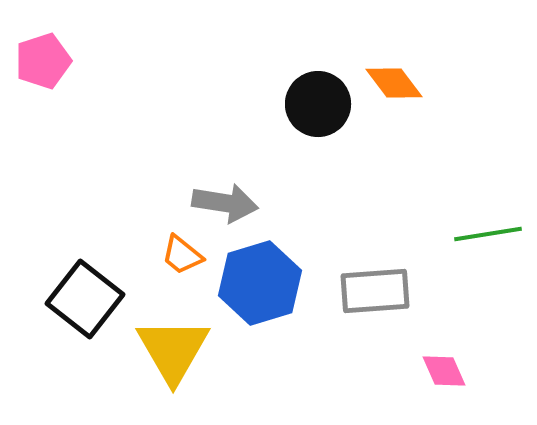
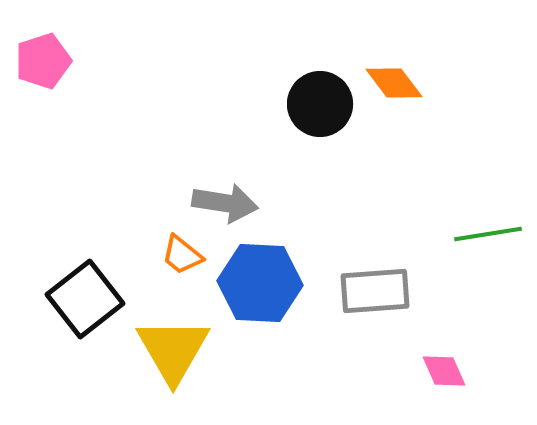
black circle: moved 2 px right
blue hexagon: rotated 20 degrees clockwise
black square: rotated 14 degrees clockwise
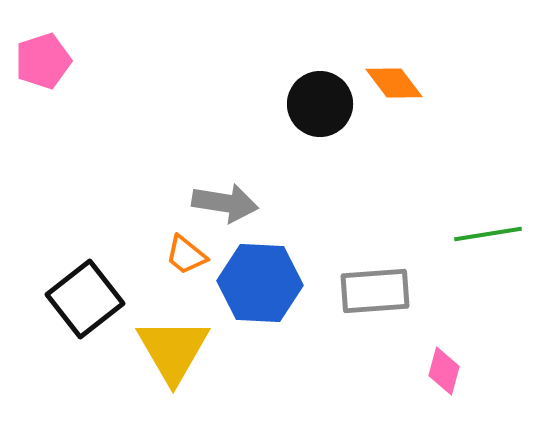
orange trapezoid: moved 4 px right
pink diamond: rotated 39 degrees clockwise
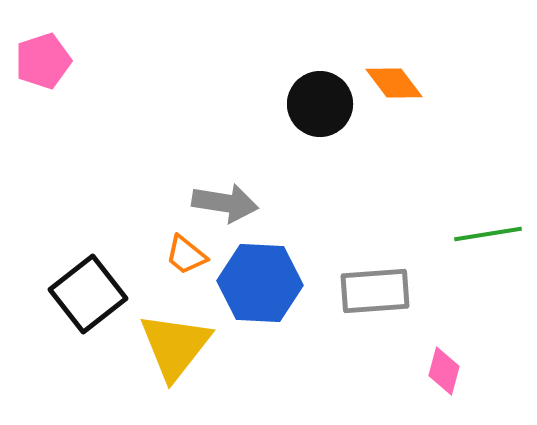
black square: moved 3 px right, 5 px up
yellow triangle: moved 2 px right, 4 px up; rotated 8 degrees clockwise
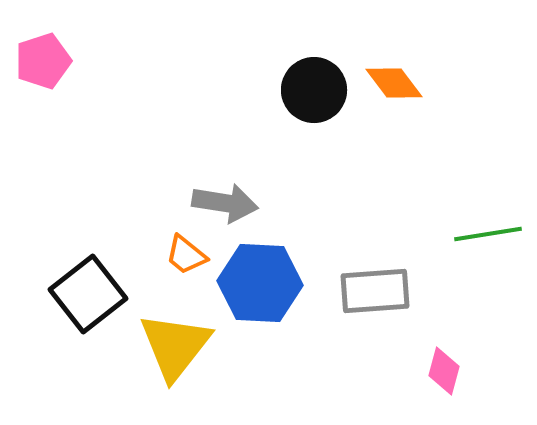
black circle: moved 6 px left, 14 px up
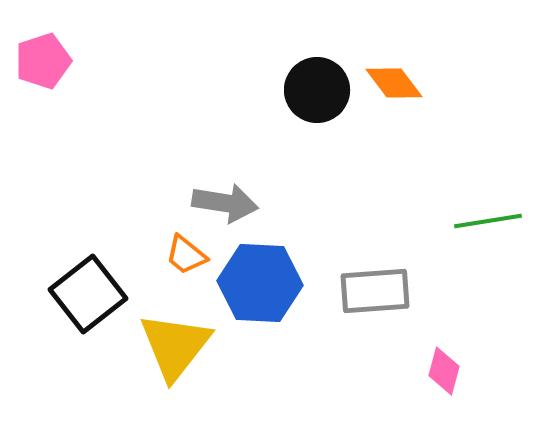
black circle: moved 3 px right
green line: moved 13 px up
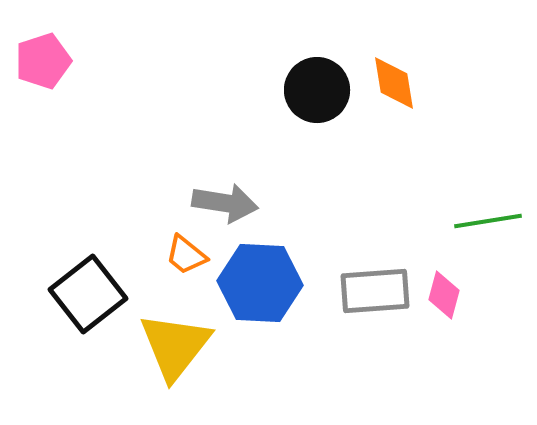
orange diamond: rotated 28 degrees clockwise
pink diamond: moved 76 px up
